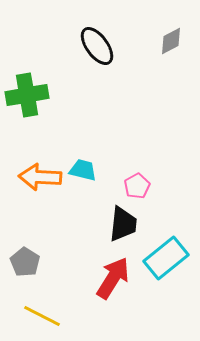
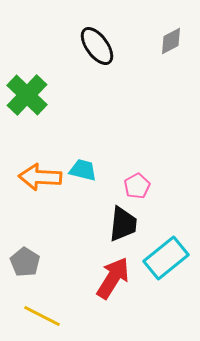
green cross: rotated 36 degrees counterclockwise
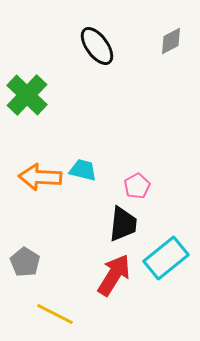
red arrow: moved 1 px right, 3 px up
yellow line: moved 13 px right, 2 px up
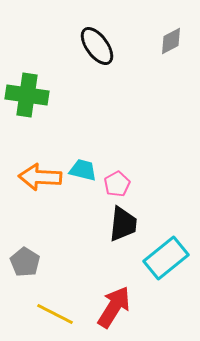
green cross: rotated 36 degrees counterclockwise
pink pentagon: moved 20 px left, 2 px up
red arrow: moved 32 px down
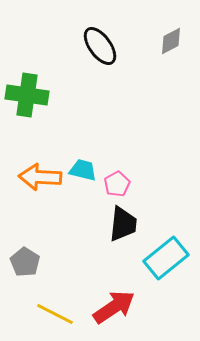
black ellipse: moved 3 px right
red arrow: rotated 24 degrees clockwise
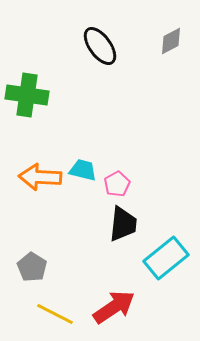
gray pentagon: moved 7 px right, 5 px down
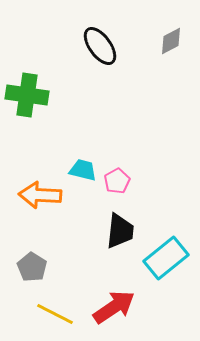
orange arrow: moved 18 px down
pink pentagon: moved 3 px up
black trapezoid: moved 3 px left, 7 px down
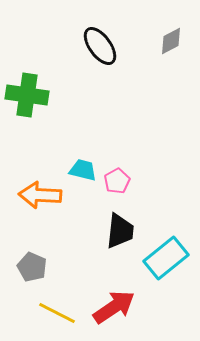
gray pentagon: rotated 8 degrees counterclockwise
yellow line: moved 2 px right, 1 px up
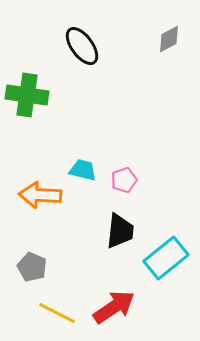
gray diamond: moved 2 px left, 2 px up
black ellipse: moved 18 px left
pink pentagon: moved 7 px right, 1 px up; rotated 10 degrees clockwise
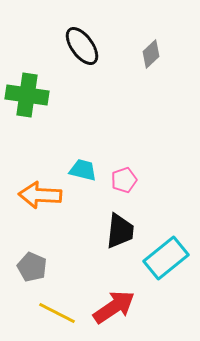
gray diamond: moved 18 px left, 15 px down; rotated 16 degrees counterclockwise
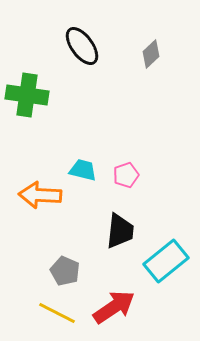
pink pentagon: moved 2 px right, 5 px up
cyan rectangle: moved 3 px down
gray pentagon: moved 33 px right, 4 px down
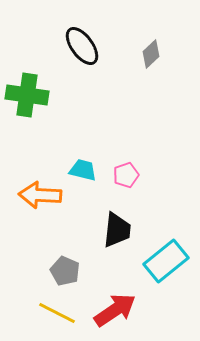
black trapezoid: moved 3 px left, 1 px up
red arrow: moved 1 px right, 3 px down
